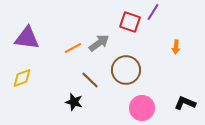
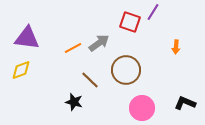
yellow diamond: moved 1 px left, 8 px up
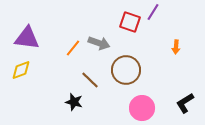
gray arrow: rotated 55 degrees clockwise
orange line: rotated 24 degrees counterclockwise
black L-shape: rotated 55 degrees counterclockwise
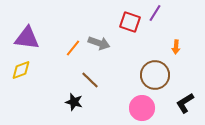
purple line: moved 2 px right, 1 px down
brown circle: moved 29 px right, 5 px down
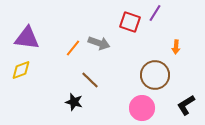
black L-shape: moved 1 px right, 2 px down
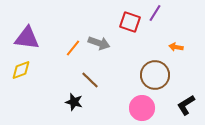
orange arrow: rotated 96 degrees clockwise
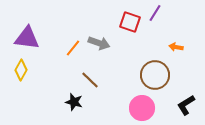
yellow diamond: rotated 40 degrees counterclockwise
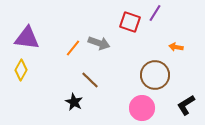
black star: rotated 12 degrees clockwise
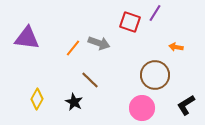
yellow diamond: moved 16 px right, 29 px down
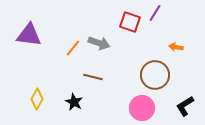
purple triangle: moved 2 px right, 3 px up
brown line: moved 3 px right, 3 px up; rotated 30 degrees counterclockwise
black L-shape: moved 1 px left, 1 px down
